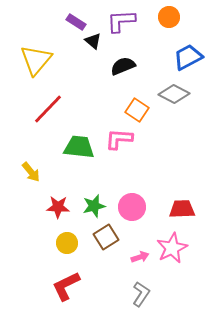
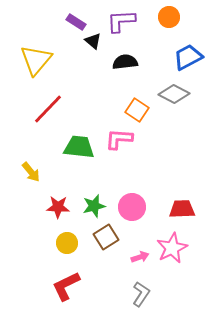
black semicircle: moved 2 px right, 4 px up; rotated 15 degrees clockwise
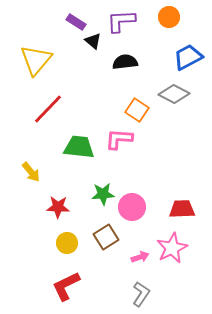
green star: moved 9 px right, 12 px up; rotated 10 degrees clockwise
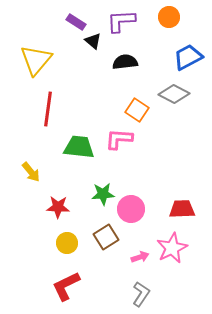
red line: rotated 36 degrees counterclockwise
pink circle: moved 1 px left, 2 px down
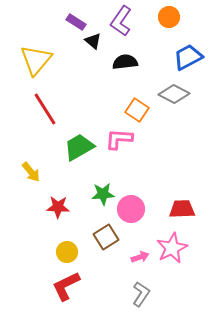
purple L-shape: rotated 52 degrees counterclockwise
red line: moved 3 px left; rotated 40 degrees counterclockwise
green trapezoid: rotated 36 degrees counterclockwise
yellow circle: moved 9 px down
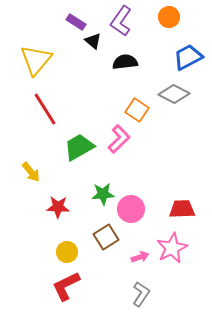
pink L-shape: rotated 132 degrees clockwise
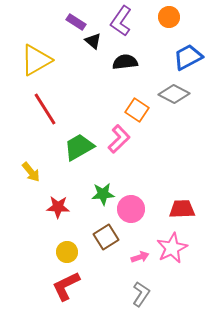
yellow triangle: rotated 20 degrees clockwise
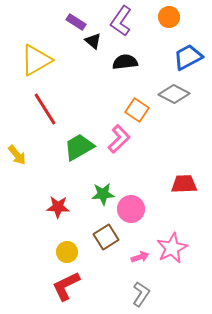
yellow arrow: moved 14 px left, 17 px up
red trapezoid: moved 2 px right, 25 px up
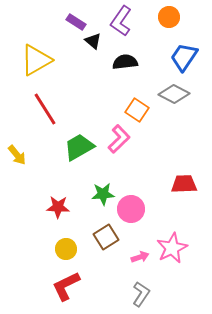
blue trapezoid: moved 4 px left; rotated 28 degrees counterclockwise
yellow circle: moved 1 px left, 3 px up
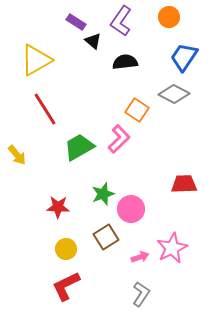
green star: rotated 15 degrees counterclockwise
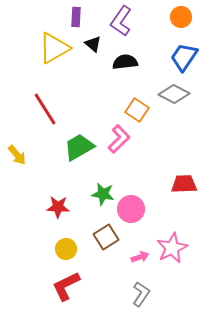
orange circle: moved 12 px right
purple rectangle: moved 5 px up; rotated 60 degrees clockwise
black triangle: moved 3 px down
yellow triangle: moved 18 px right, 12 px up
green star: rotated 30 degrees clockwise
